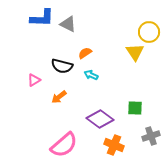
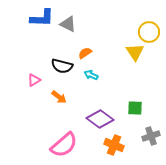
orange arrow: rotated 105 degrees counterclockwise
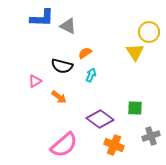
gray triangle: moved 2 px down
cyan arrow: rotated 88 degrees clockwise
pink triangle: moved 1 px right, 1 px down
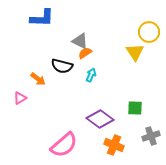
gray triangle: moved 12 px right, 15 px down
pink triangle: moved 15 px left, 17 px down
orange arrow: moved 21 px left, 18 px up
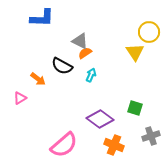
black semicircle: rotated 15 degrees clockwise
green square: rotated 14 degrees clockwise
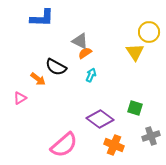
black semicircle: moved 6 px left, 1 px down
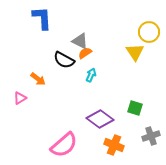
blue L-shape: rotated 95 degrees counterclockwise
black semicircle: moved 8 px right, 7 px up
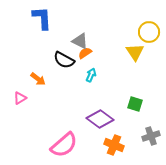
green square: moved 4 px up
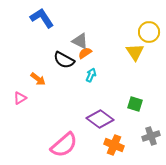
blue L-shape: rotated 30 degrees counterclockwise
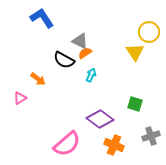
pink semicircle: moved 3 px right, 1 px up
